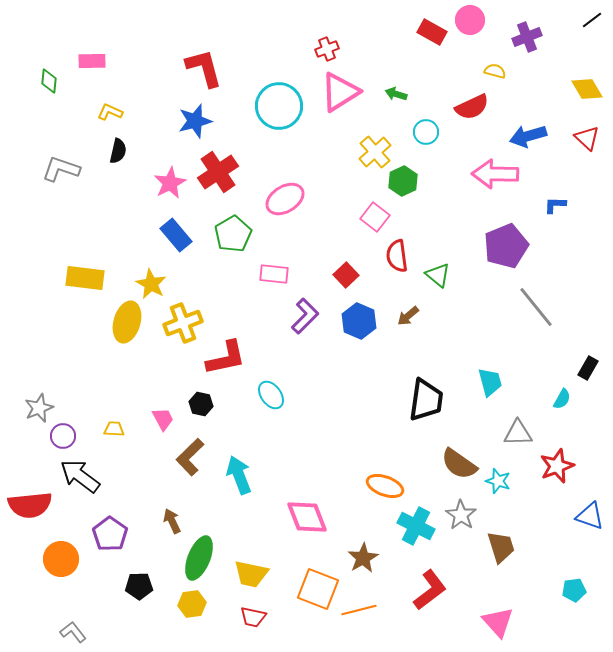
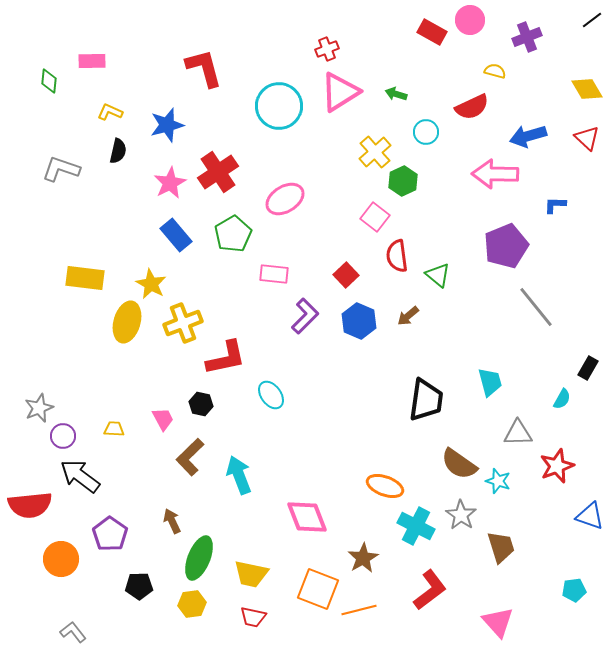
blue star at (195, 121): moved 28 px left, 4 px down
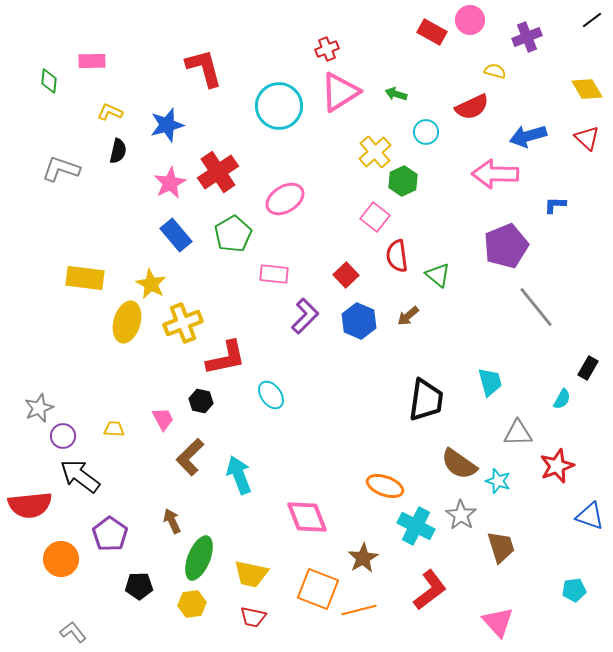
black hexagon at (201, 404): moved 3 px up
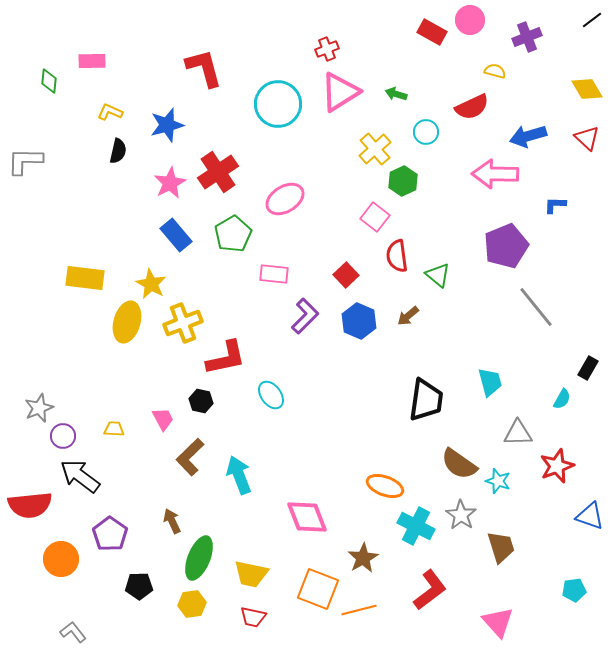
cyan circle at (279, 106): moved 1 px left, 2 px up
yellow cross at (375, 152): moved 3 px up
gray L-shape at (61, 169): moved 36 px left, 8 px up; rotated 18 degrees counterclockwise
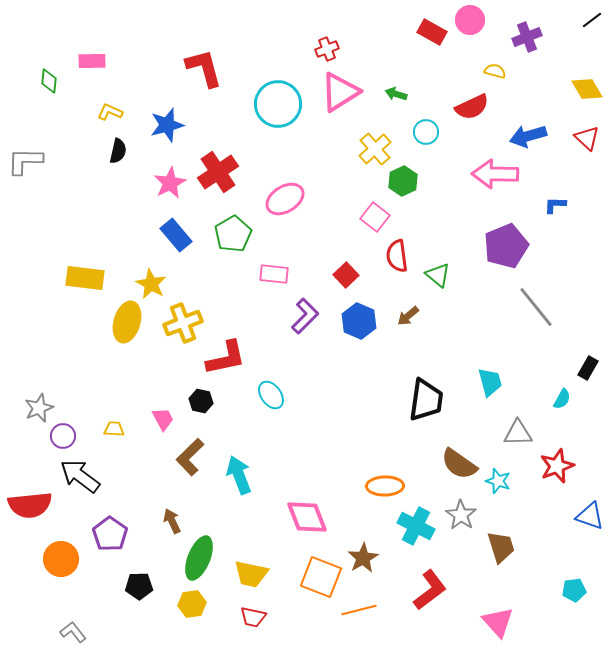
orange ellipse at (385, 486): rotated 21 degrees counterclockwise
orange square at (318, 589): moved 3 px right, 12 px up
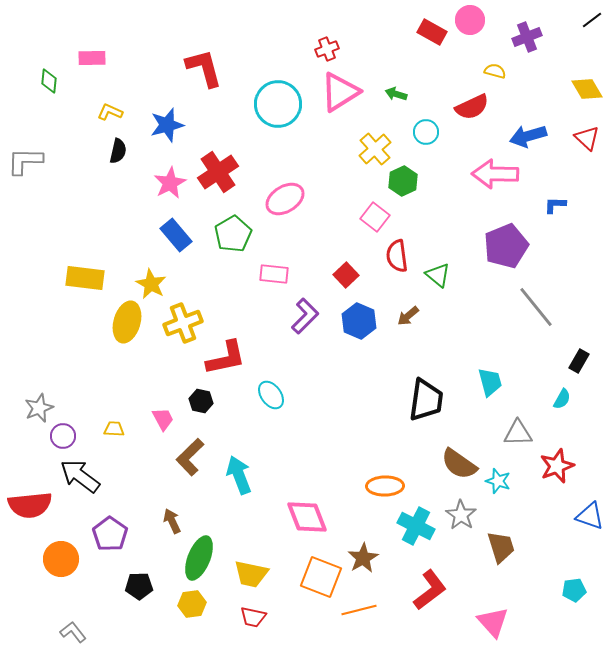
pink rectangle at (92, 61): moved 3 px up
black rectangle at (588, 368): moved 9 px left, 7 px up
pink triangle at (498, 622): moved 5 px left
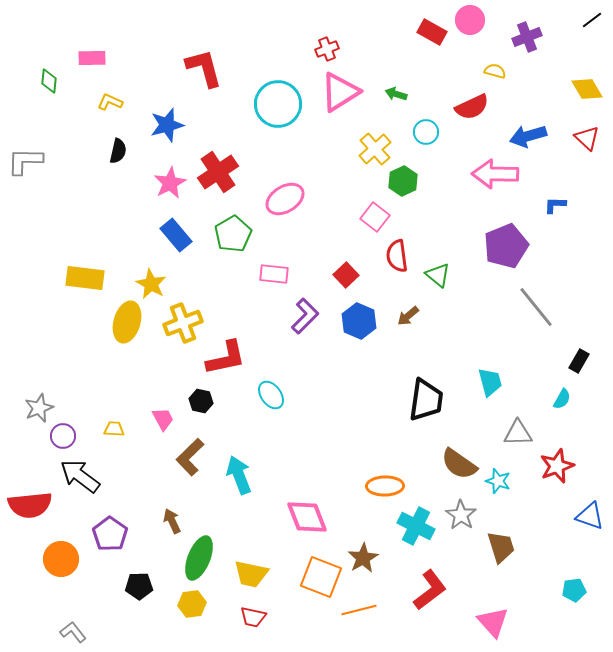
yellow L-shape at (110, 112): moved 10 px up
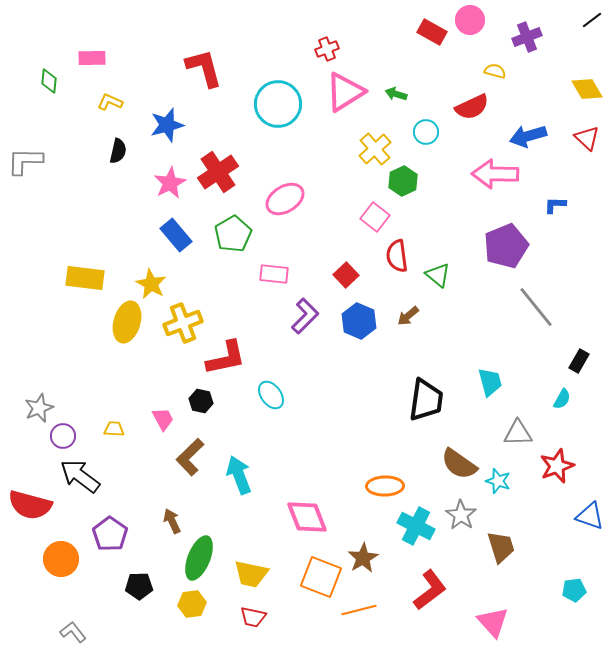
pink triangle at (340, 92): moved 5 px right
red semicircle at (30, 505): rotated 21 degrees clockwise
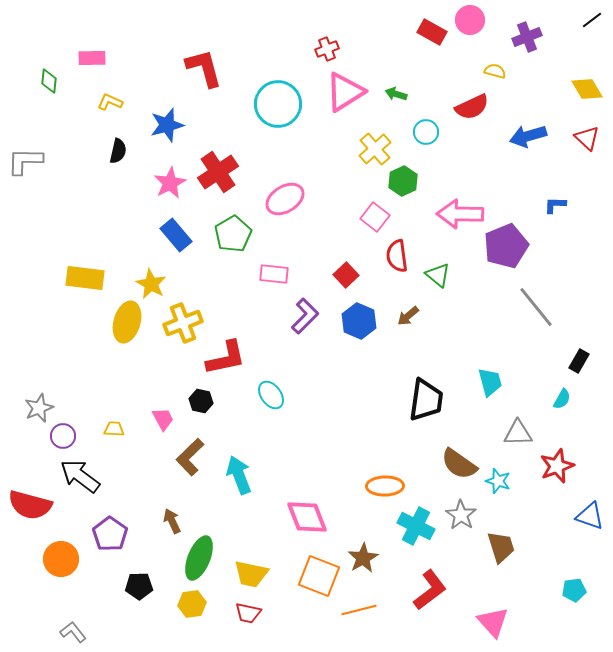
pink arrow at (495, 174): moved 35 px left, 40 px down
orange square at (321, 577): moved 2 px left, 1 px up
red trapezoid at (253, 617): moved 5 px left, 4 px up
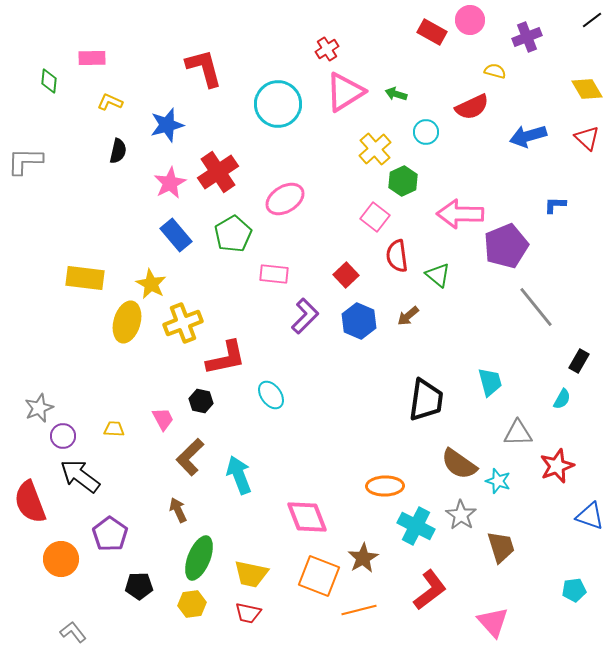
red cross at (327, 49): rotated 10 degrees counterclockwise
red semicircle at (30, 505): moved 3 px up; rotated 54 degrees clockwise
brown arrow at (172, 521): moved 6 px right, 11 px up
